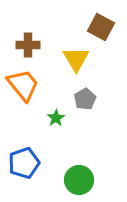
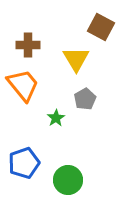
green circle: moved 11 px left
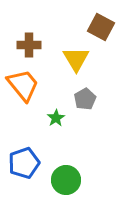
brown cross: moved 1 px right
green circle: moved 2 px left
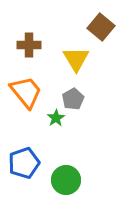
brown square: rotated 12 degrees clockwise
orange trapezoid: moved 3 px right, 7 px down
gray pentagon: moved 12 px left
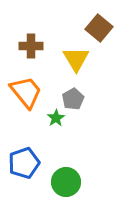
brown square: moved 2 px left, 1 px down
brown cross: moved 2 px right, 1 px down
green circle: moved 2 px down
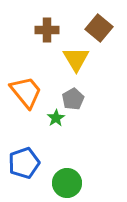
brown cross: moved 16 px right, 16 px up
green circle: moved 1 px right, 1 px down
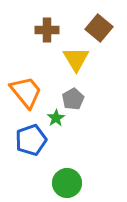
blue pentagon: moved 7 px right, 23 px up
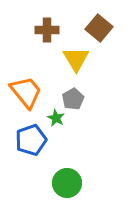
green star: rotated 12 degrees counterclockwise
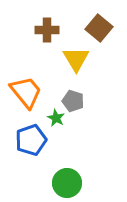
gray pentagon: moved 2 px down; rotated 25 degrees counterclockwise
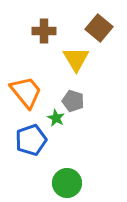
brown cross: moved 3 px left, 1 px down
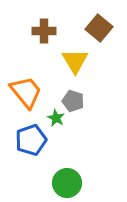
yellow triangle: moved 1 px left, 2 px down
